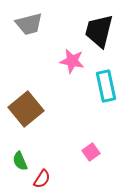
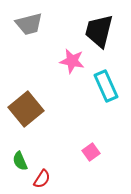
cyan rectangle: rotated 12 degrees counterclockwise
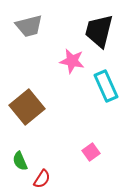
gray trapezoid: moved 2 px down
brown square: moved 1 px right, 2 px up
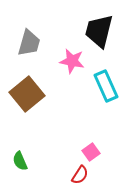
gray trapezoid: moved 17 px down; rotated 60 degrees counterclockwise
brown square: moved 13 px up
red semicircle: moved 38 px right, 4 px up
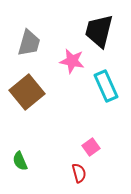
brown square: moved 2 px up
pink square: moved 5 px up
red semicircle: moved 1 px left, 2 px up; rotated 48 degrees counterclockwise
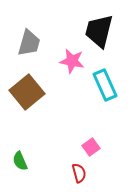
cyan rectangle: moved 1 px left, 1 px up
